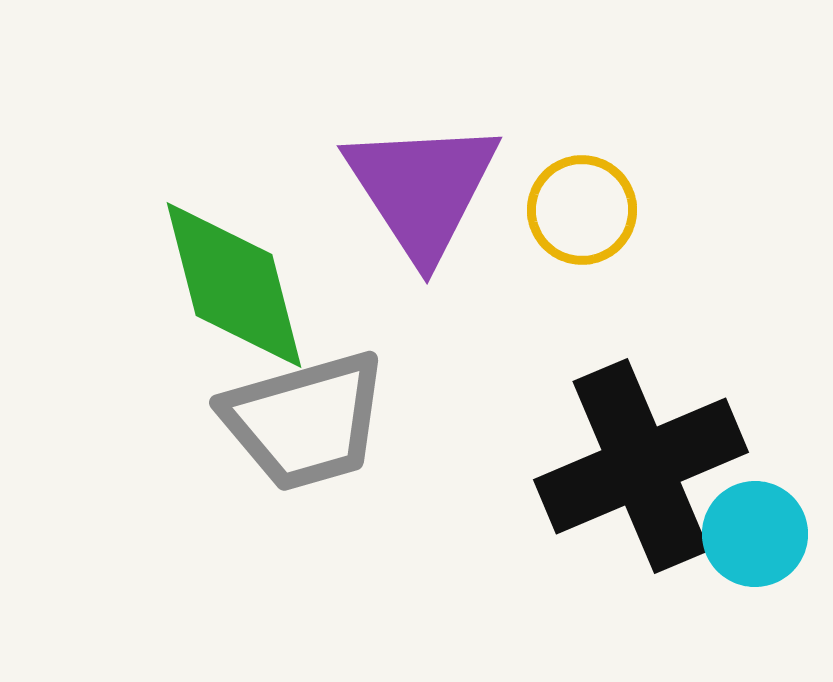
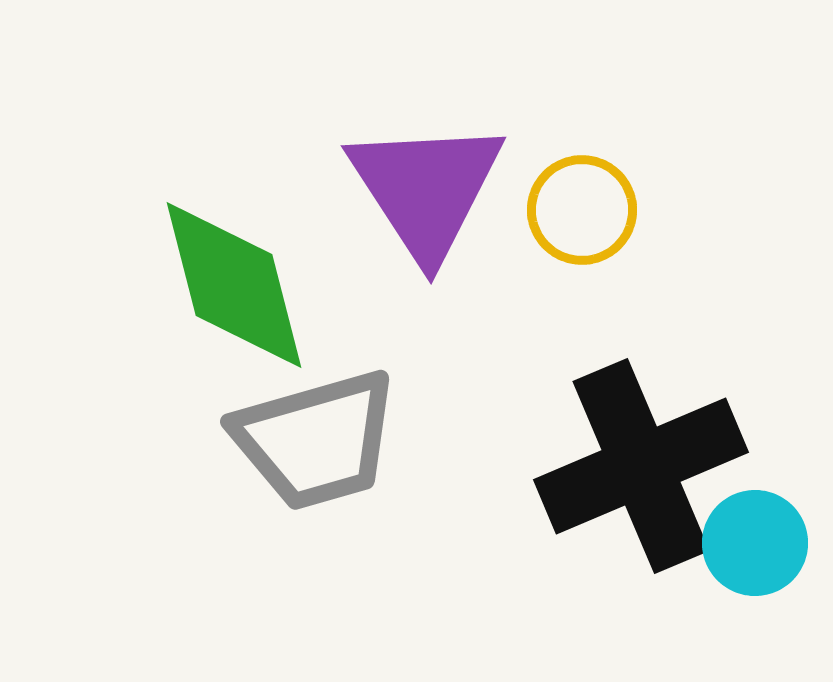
purple triangle: moved 4 px right
gray trapezoid: moved 11 px right, 19 px down
cyan circle: moved 9 px down
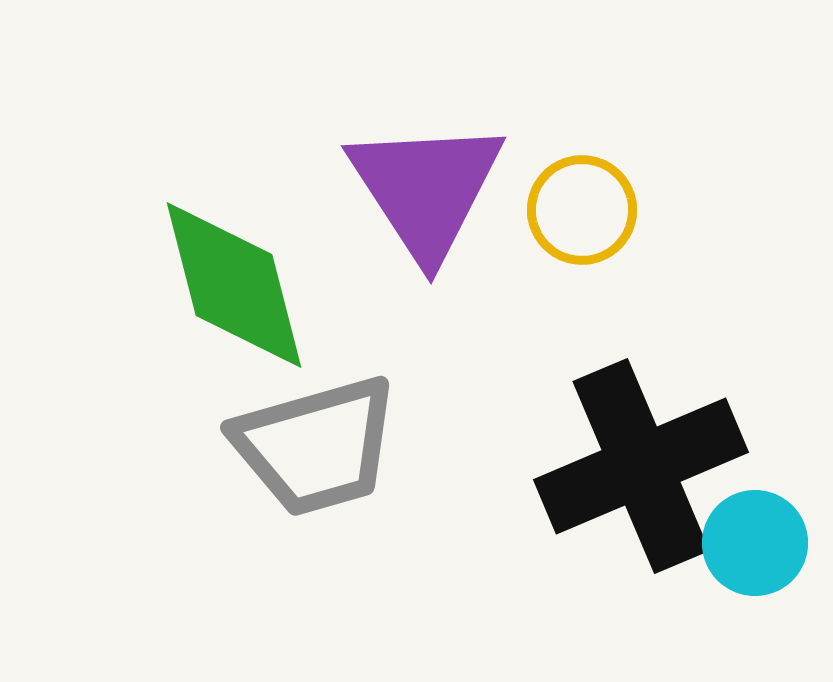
gray trapezoid: moved 6 px down
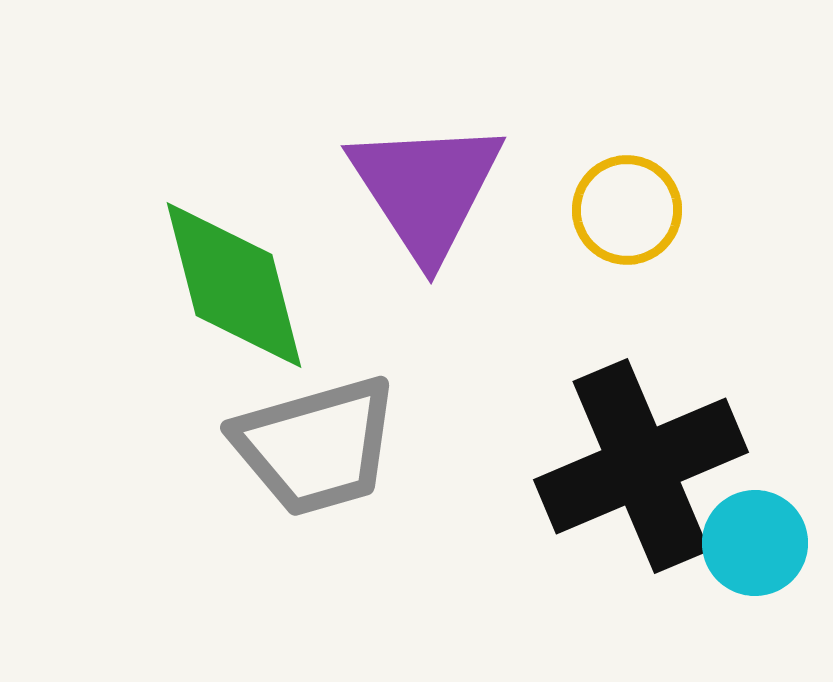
yellow circle: moved 45 px right
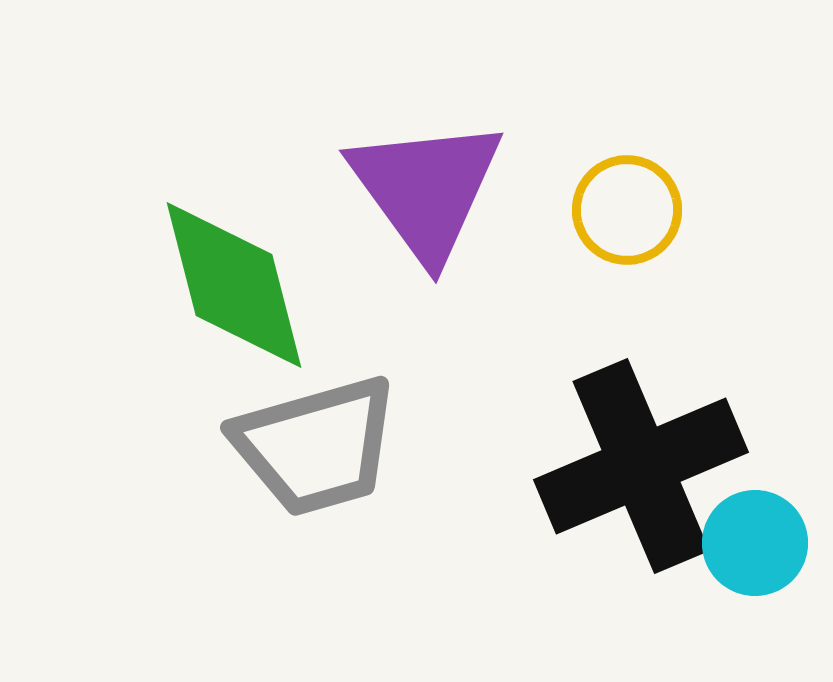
purple triangle: rotated 3 degrees counterclockwise
